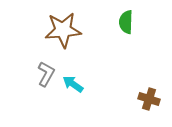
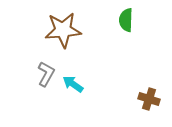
green semicircle: moved 2 px up
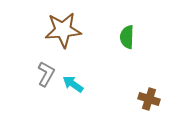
green semicircle: moved 1 px right, 17 px down
